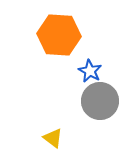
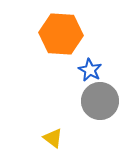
orange hexagon: moved 2 px right, 1 px up
blue star: moved 1 px up
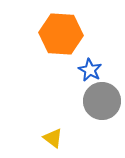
gray circle: moved 2 px right
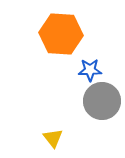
blue star: rotated 30 degrees counterclockwise
yellow triangle: rotated 15 degrees clockwise
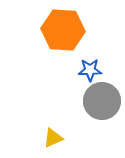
orange hexagon: moved 2 px right, 4 px up
yellow triangle: rotated 45 degrees clockwise
